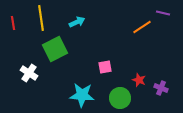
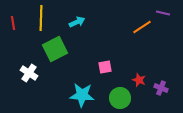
yellow line: rotated 10 degrees clockwise
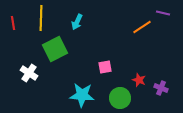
cyan arrow: rotated 140 degrees clockwise
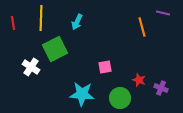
orange line: rotated 72 degrees counterclockwise
white cross: moved 2 px right, 6 px up
cyan star: moved 1 px up
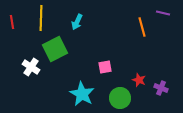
red line: moved 1 px left, 1 px up
cyan star: rotated 25 degrees clockwise
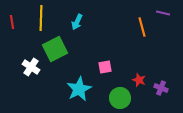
cyan star: moved 3 px left, 5 px up; rotated 15 degrees clockwise
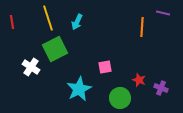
yellow line: moved 7 px right; rotated 20 degrees counterclockwise
orange line: rotated 18 degrees clockwise
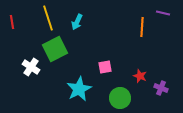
red star: moved 1 px right, 4 px up
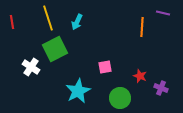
cyan star: moved 1 px left, 2 px down
